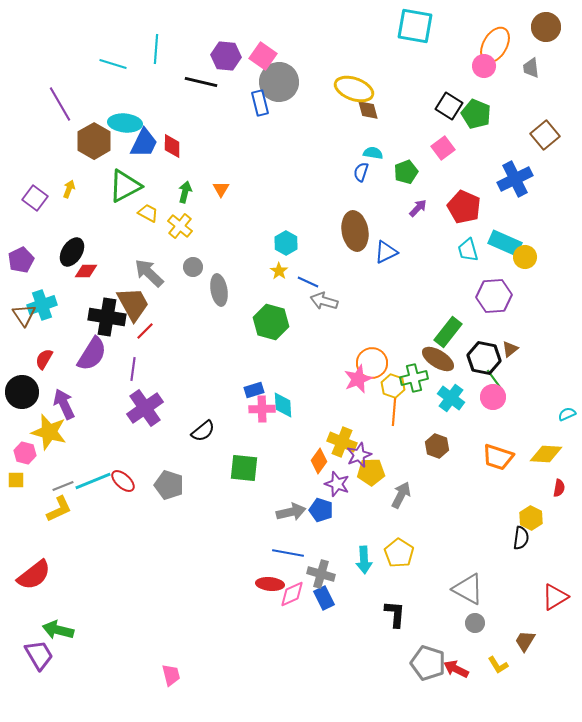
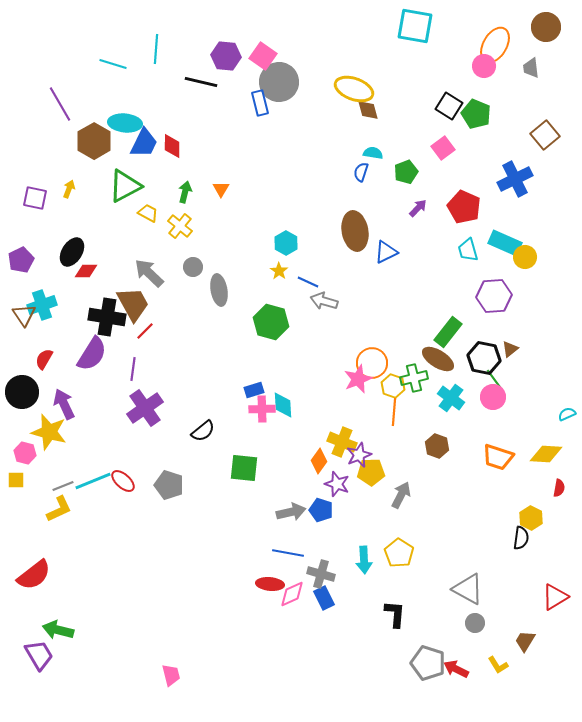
purple square at (35, 198): rotated 25 degrees counterclockwise
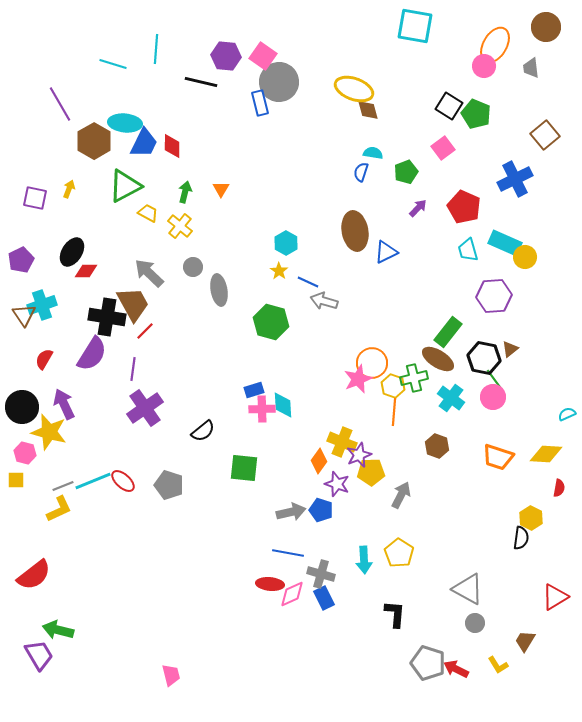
black circle at (22, 392): moved 15 px down
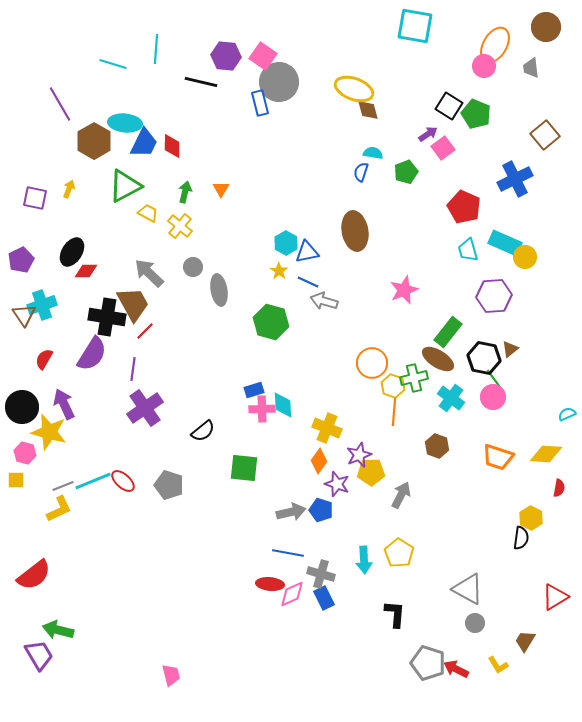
purple arrow at (418, 208): moved 10 px right, 74 px up; rotated 12 degrees clockwise
blue triangle at (386, 252): moved 79 px left; rotated 15 degrees clockwise
pink star at (358, 379): moved 46 px right, 89 px up
yellow cross at (342, 442): moved 15 px left, 14 px up
